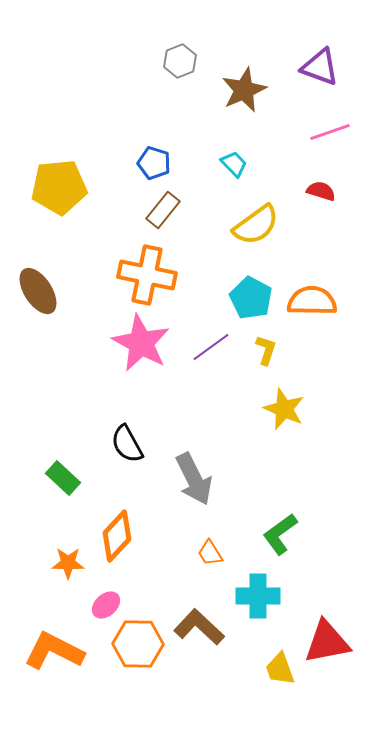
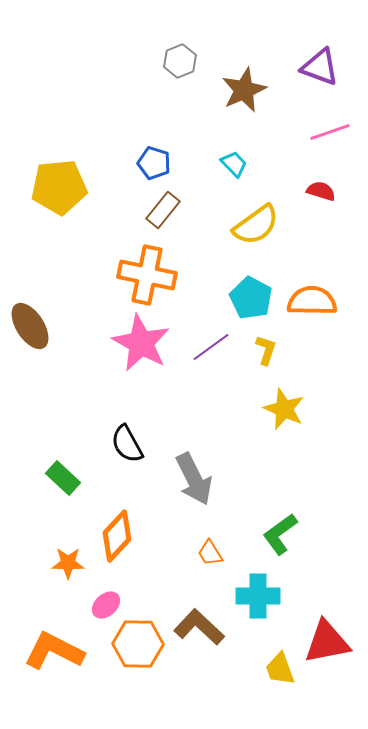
brown ellipse: moved 8 px left, 35 px down
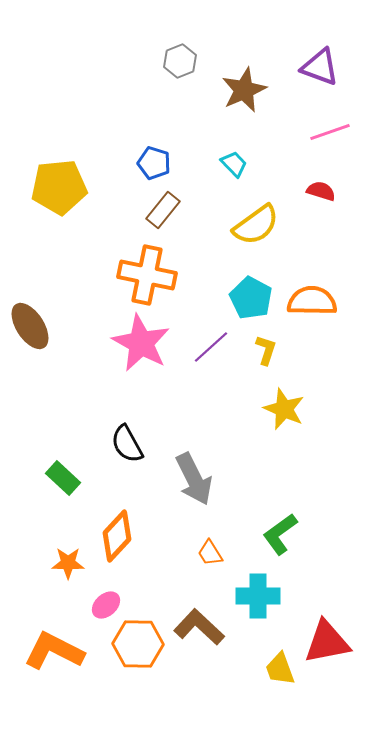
purple line: rotated 6 degrees counterclockwise
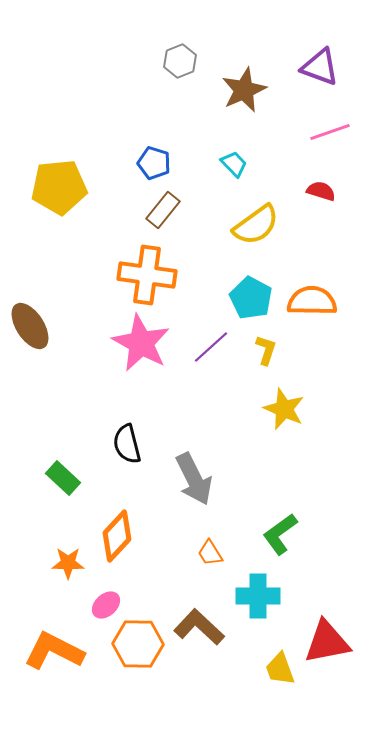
orange cross: rotated 4 degrees counterclockwise
black semicircle: rotated 15 degrees clockwise
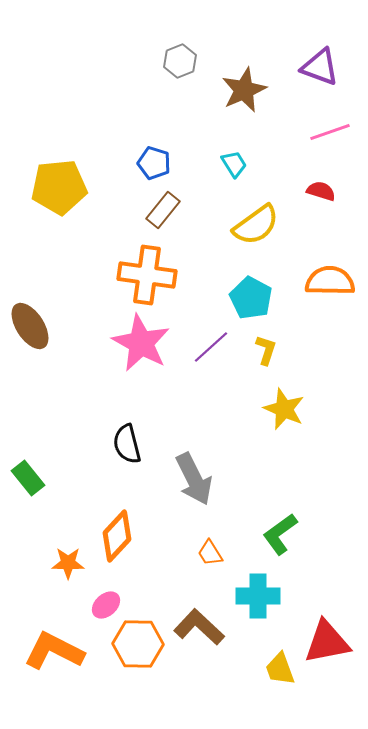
cyan trapezoid: rotated 12 degrees clockwise
orange semicircle: moved 18 px right, 20 px up
green rectangle: moved 35 px left; rotated 8 degrees clockwise
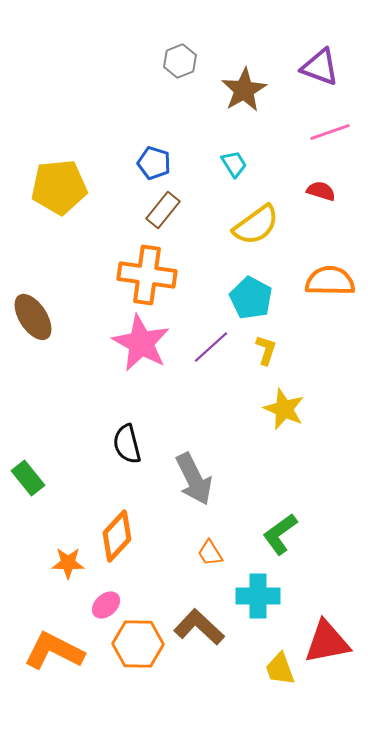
brown star: rotated 6 degrees counterclockwise
brown ellipse: moved 3 px right, 9 px up
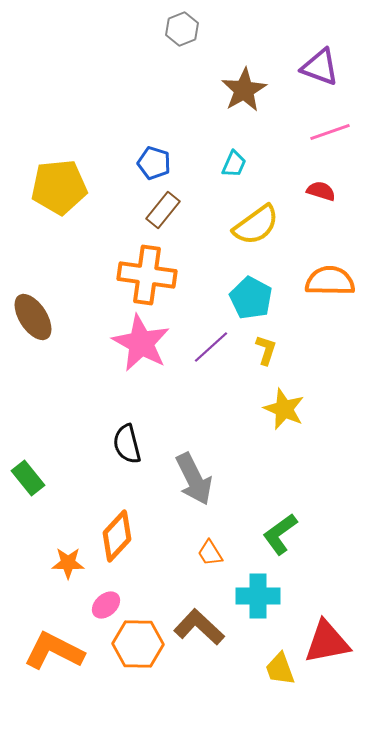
gray hexagon: moved 2 px right, 32 px up
cyan trapezoid: rotated 56 degrees clockwise
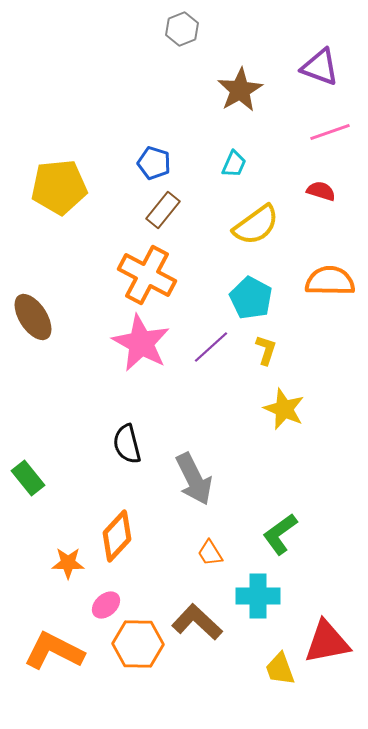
brown star: moved 4 px left
orange cross: rotated 20 degrees clockwise
brown L-shape: moved 2 px left, 5 px up
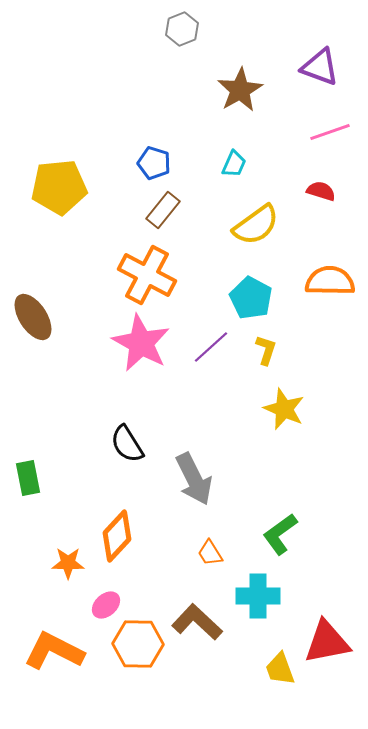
black semicircle: rotated 18 degrees counterclockwise
green rectangle: rotated 28 degrees clockwise
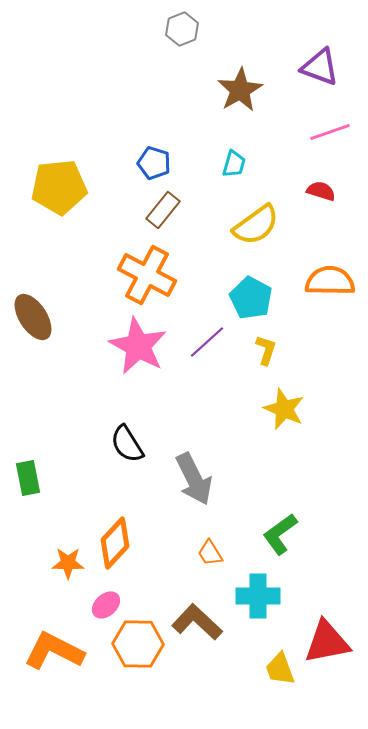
cyan trapezoid: rotated 8 degrees counterclockwise
pink star: moved 3 px left, 3 px down
purple line: moved 4 px left, 5 px up
orange diamond: moved 2 px left, 7 px down
